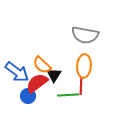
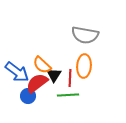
red line: moved 11 px left, 8 px up
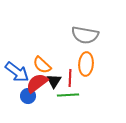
orange ellipse: moved 2 px right, 2 px up
black triangle: moved 6 px down
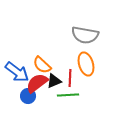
orange ellipse: rotated 20 degrees counterclockwise
black triangle: rotated 35 degrees clockwise
